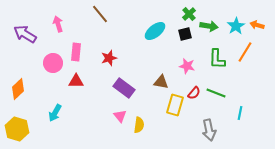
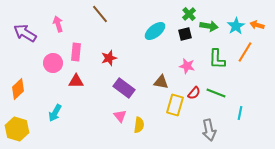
purple arrow: moved 1 px up
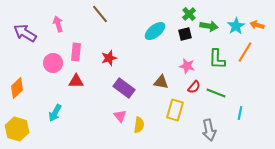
orange diamond: moved 1 px left, 1 px up
red semicircle: moved 6 px up
yellow rectangle: moved 5 px down
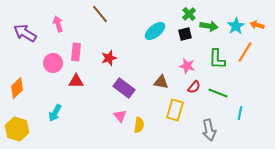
green line: moved 2 px right
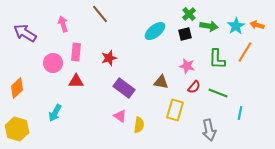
pink arrow: moved 5 px right
pink triangle: rotated 16 degrees counterclockwise
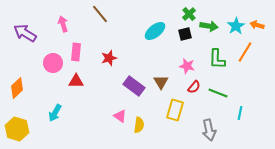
brown triangle: rotated 49 degrees clockwise
purple rectangle: moved 10 px right, 2 px up
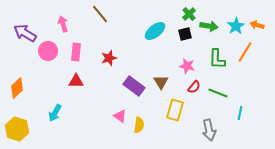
pink circle: moved 5 px left, 12 px up
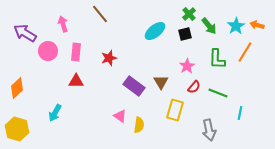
green arrow: rotated 42 degrees clockwise
pink star: rotated 28 degrees clockwise
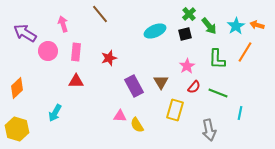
cyan ellipse: rotated 15 degrees clockwise
purple rectangle: rotated 25 degrees clockwise
pink triangle: rotated 32 degrees counterclockwise
yellow semicircle: moved 2 px left; rotated 140 degrees clockwise
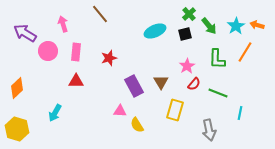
red semicircle: moved 3 px up
pink triangle: moved 5 px up
